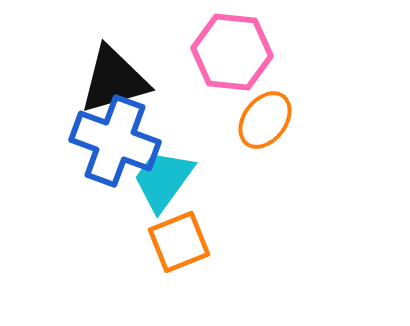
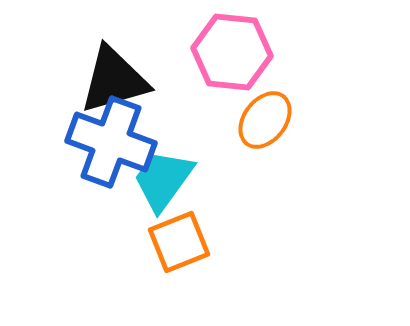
blue cross: moved 4 px left, 1 px down
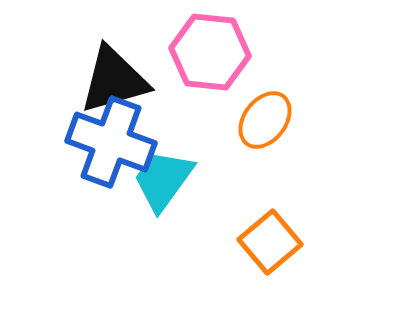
pink hexagon: moved 22 px left
orange square: moved 91 px right; rotated 18 degrees counterclockwise
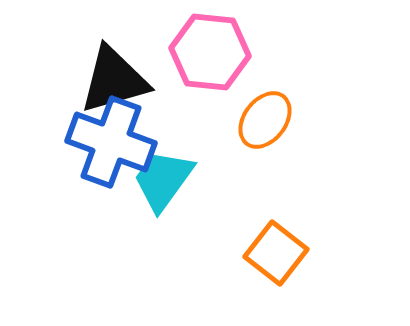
orange square: moved 6 px right, 11 px down; rotated 12 degrees counterclockwise
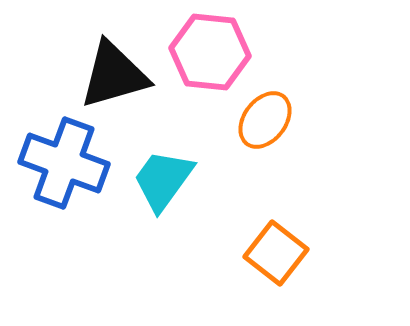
black triangle: moved 5 px up
blue cross: moved 47 px left, 21 px down
